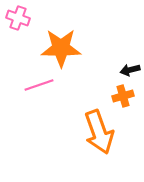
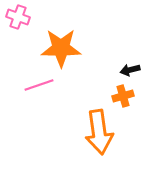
pink cross: moved 1 px up
orange arrow: rotated 12 degrees clockwise
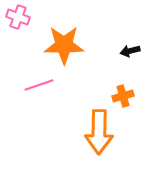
orange star: moved 3 px right, 3 px up
black arrow: moved 19 px up
orange arrow: rotated 9 degrees clockwise
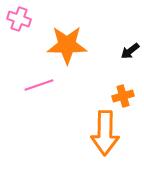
pink cross: moved 1 px right, 2 px down
orange star: moved 3 px right
black arrow: rotated 24 degrees counterclockwise
orange arrow: moved 6 px right, 1 px down
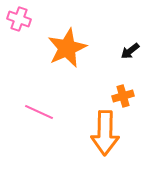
orange star: moved 3 px down; rotated 24 degrees counterclockwise
pink line: moved 27 px down; rotated 44 degrees clockwise
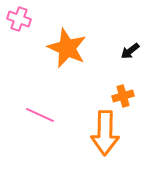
orange star: rotated 24 degrees counterclockwise
pink line: moved 1 px right, 3 px down
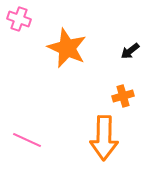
pink line: moved 13 px left, 25 px down
orange arrow: moved 1 px left, 5 px down
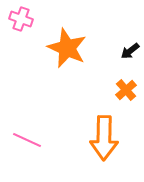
pink cross: moved 2 px right
orange cross: moved 3 px right, 6 px up; rotated 25 degrees counterclockwise
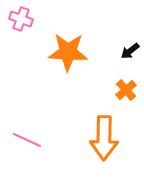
orange star: moved 1 px right, 4 px down; rotated 21 degrees counterclockwise
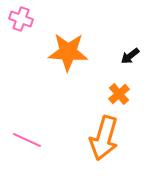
black arrow: moved 5 px down
orange cross: moved 7 px left, 4 px down
orange arrow: rotated 15 degrees clockwise
